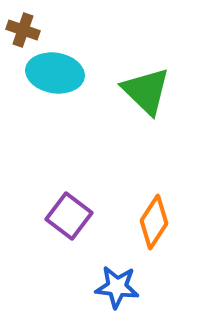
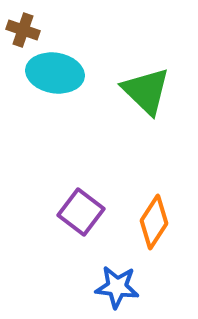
purple square: moved 12 px right, 4 px up
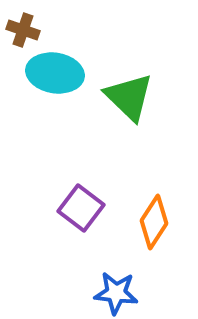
green triangle: moved 17 px left, 6 px down
purple square: moved 4 px up
blue star: moved 1 px left, 6 px down
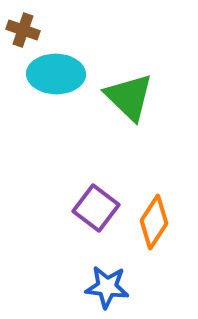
cyan ellipse: moved 1 px right, 1 px down; rotated 8 degrees counterclockwise
purple square: moved 15 px right
blue star: moved 9 px left, 6 px up
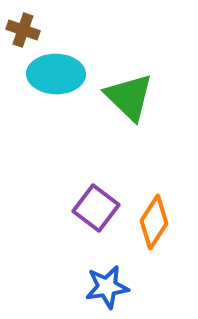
blue star: rotated 15 degrees counterclockwise
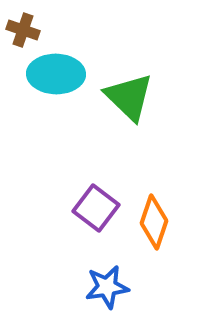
orange diamond: rotated 14 degrees counterclockwise
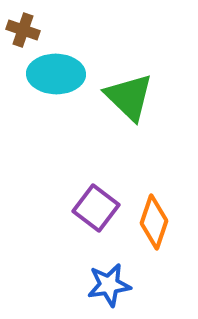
blue star: moved 2 px right, 2 px up
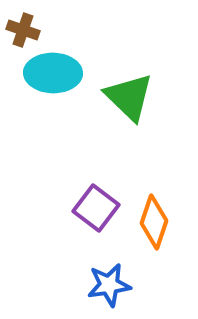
cyan ellipse: moved 3 px left, 1 px up
